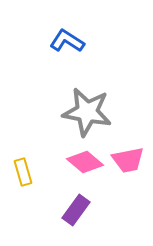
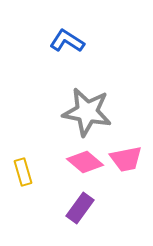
pink trapezoid: moved 2 px left, 1 px up
purple rectangle: moved 4 px right, 2 px up
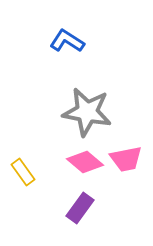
yellow rectangle: rotated 20 degrees counterclockwise
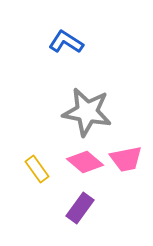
blue L-shape: moved 1 px left, 1 px down
yellow rectangle: moved 14 px right, 3 px up
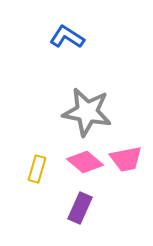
blue L-shape: moved 1 px right, 5 px up
yellow rectangle: rotated 52 degrees clockwise
purple rectangle: rotated 12 degrees counterclockwise
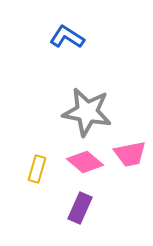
pink trapezoid: moved 4 px right, 5 px up
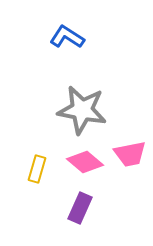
gray star: moved 5 px left, 2 px up
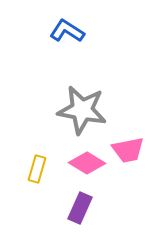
blue L-shape: moved 6 px up
pink trapezoid: moved 2 px left, 4 px up
pink diamond: moved 2 px right, 1 px down; rotated 9 degrees counterclockwise
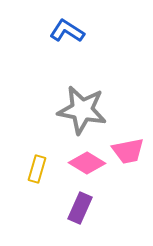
pink trapezoid: moved 1 px down
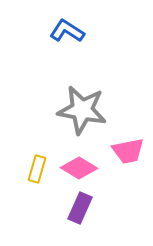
pink diamond: moved 8 px left, 5 px down
